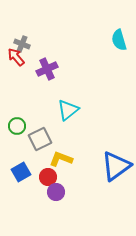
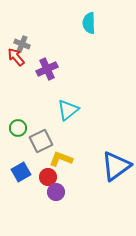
cyan semicircle: moved 30 px left, 17 px up; rotated 15 degrees clockwise
green circle: moved 1 px right, 2 px down
gray square: moved 1 px right, 2 px down
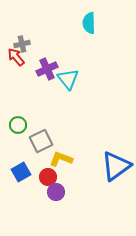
gray cross: rotated 35 degrees counterclockwise
cyan triangle: moved 31 px up; rotated 30 degrees counterclockwise
green circle: moved 3 px up
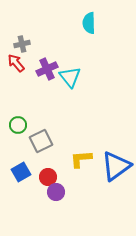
red arrow: moved 6 px down
cyan triangle: moved 2 px right, 2 px up
yellow L-shape: moved 20 px right; rotated 25 degrees counterclockwise
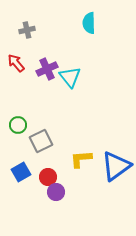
gray cross: moved 5 px right, 14 px up
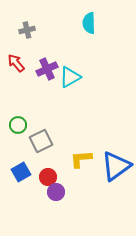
cyan triangle: rotated 40 degrees clockwise
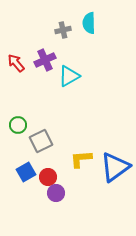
gray cross: moved 36 px right
purple cross: moved 2 px left, 9 px up
cyan triangle: moved 1 px left, 1 px up
blue triangle: moved 1 px left, 1 px down
blue square: moved 5 px right
purple circle: moved 1 px down
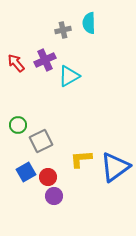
purple circle: moved 2 px left, 3 px down
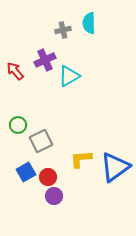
red arrow: moved 1 px left, 8 px down
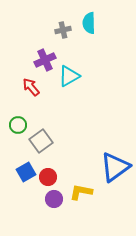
red arrow: moved 16 px right, 16 px down
gray square: rotated 10 degrees counterclockwise
yellow L-shape: moved 33 px down; rotated 15 degrees clockwise
purple circle: moved 3 px down
